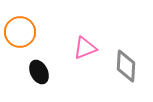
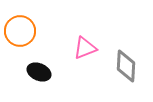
orange circle: moved 1 px up
black ellipse: rotated 40 degrees counterclockwise
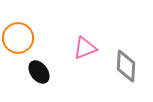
orange circle: moved 2 px left, 7 px down
black ellipse: rotated 30 degrees clockwise
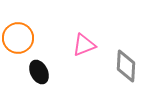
pink triangle: moved 1 px left, 3 px up
black ellipse: rotated 10 degrees clockwise
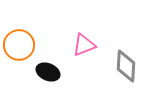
orange circle: moved 1 px right, 7 px down
black ellipse: moved 9 px right; rotated 40 degrees counterclockwise
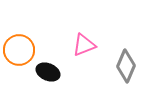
orange circle: moved 5 px down
gray diamond: rotated 20 degrees clockwise
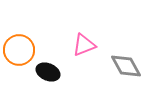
gray diamond: rotated 52 degrees counterclockwise
